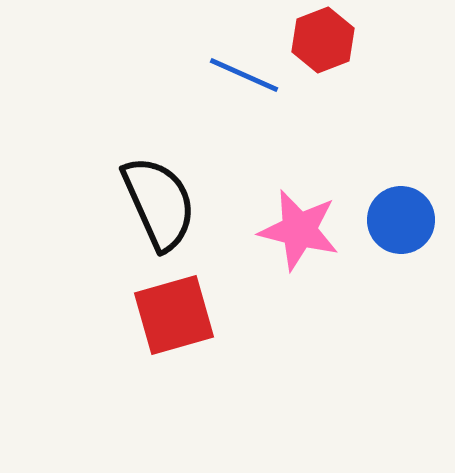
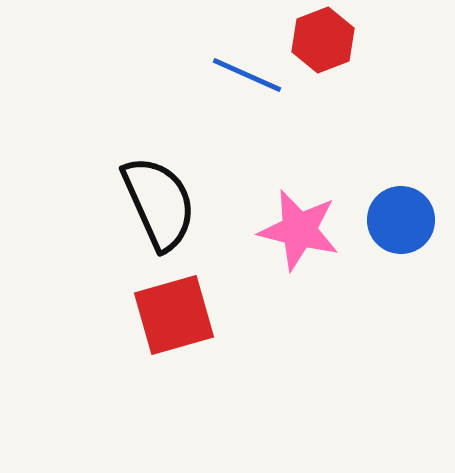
blue line: moved 3 px right
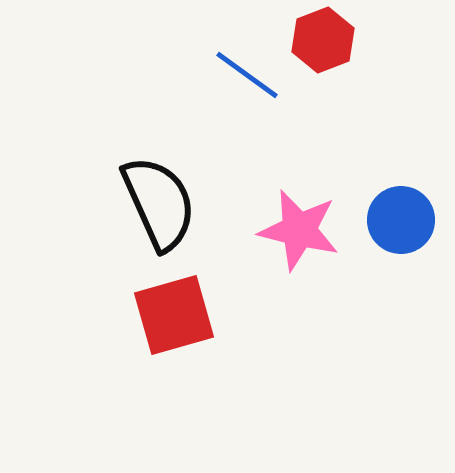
blue line: rotated 12 degrees clockwise
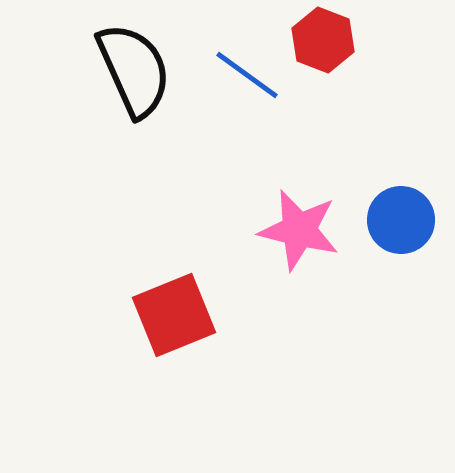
red hexagon: rotated 18 degrees counterclockwise
black semicircle: moved 25 px left, 133 px up
red square: rotated 6 degrees counterclockwise
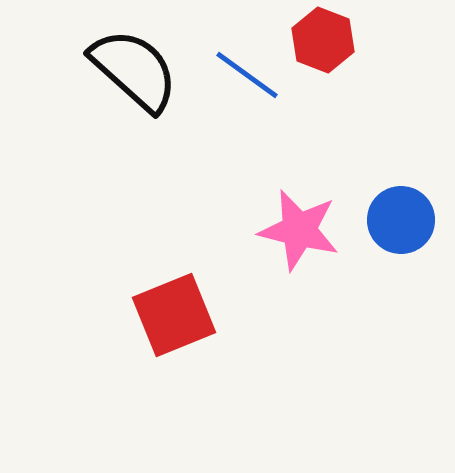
black semicircle: rotated 24 degrees counterclockwise
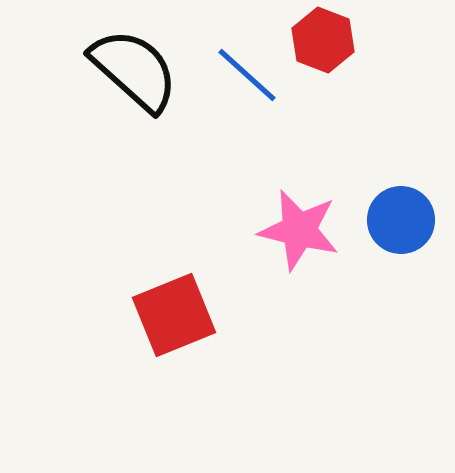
blue line: rotated 6 degrees clockwise
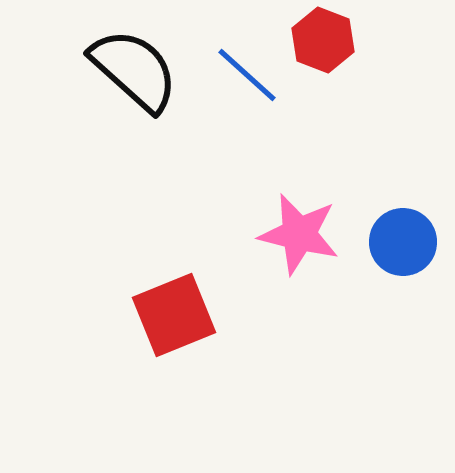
blue circle: moved 2 px right, 22 px down
pink star: moved 4 px down
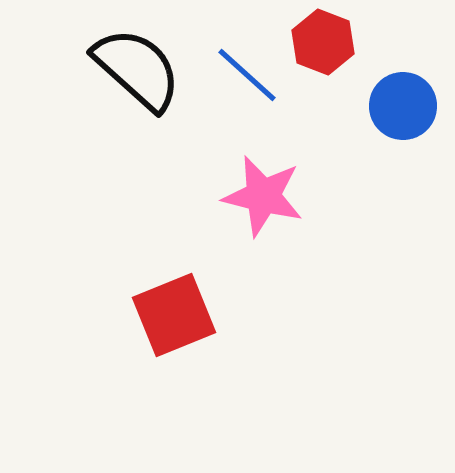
red hexagon: moved 2 px down
black semicircle: moved 3 px right, 1 px up
pink star: moved 36 px left, 38 px up
blue circle: moved 136 px up
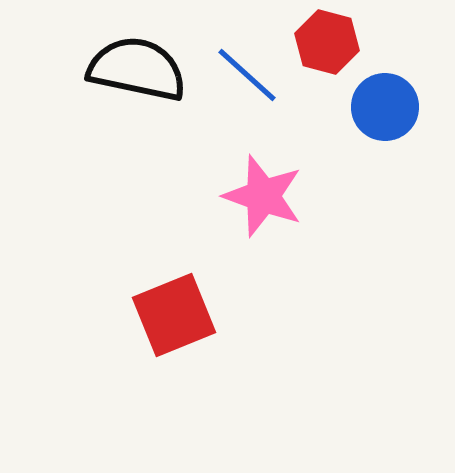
red hexagon: moved 4 px right; rotated 6 degrees counterclockwise
black semicircle: rotated 30 degrees counterclockwise
blue circle: moved 18 px left, 1 px down
pink star: rotated 6 degrees clockwise
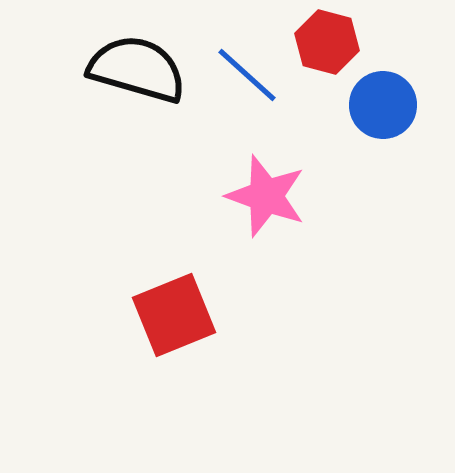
black semicircle: rotated 4 degrees clockwise
blue circle: moved 2 px left, 2 px up
pink star: moved 3 px right
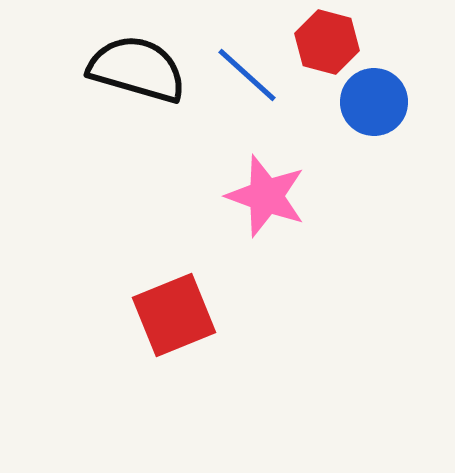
blue circle: moved 9 px left, 3 px up
